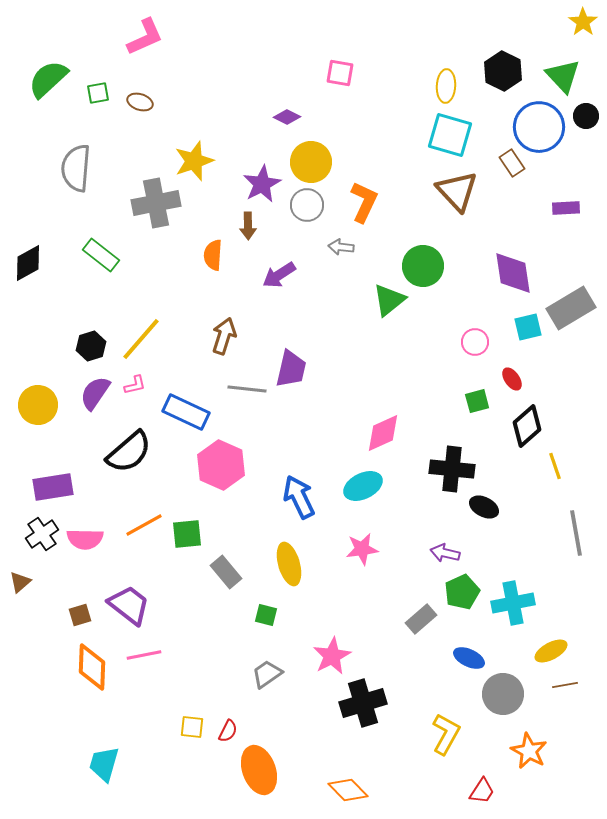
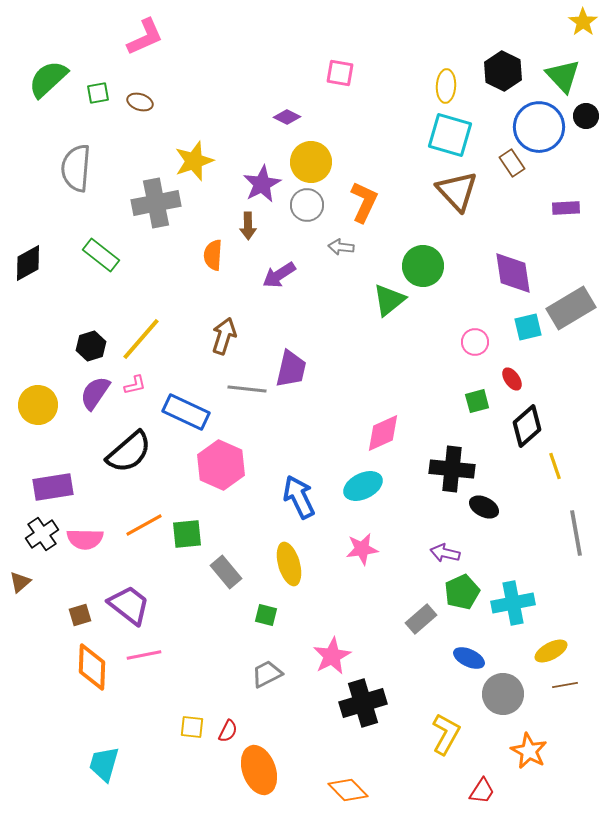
gray trapezoid at (267, 674): rotated 8 degrees clockwise
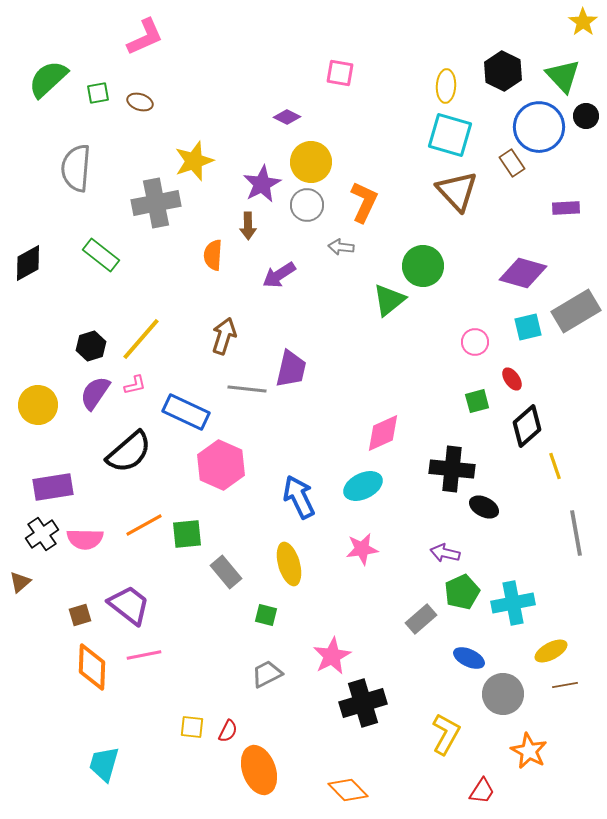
purple diamond at (513, 273): moved 10 px right; rotated 66 degrees counterclockwise
gray rectangle at (571, 308): moved 5 px right, 3 px down
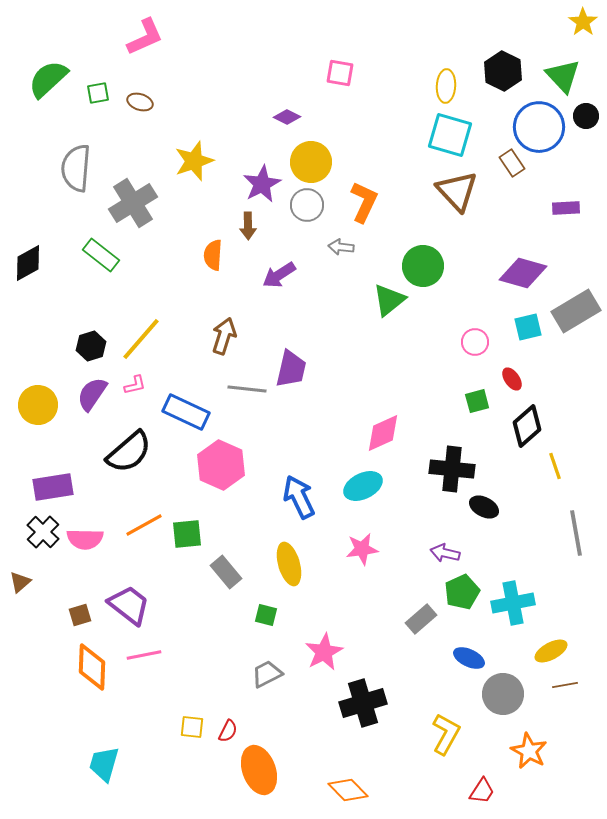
gray cross at (156, 203): moved 23 px left; rotated 21 degrees counterclockwise
purple semicircle at (95, 393): moved 3 px left, 1 px down
black cross at (42, 534): moved 1 px right, 2 px up; rotated 12 degrees counterclockwise
pink star at (332, 656): moved 8 px left, 4 px up
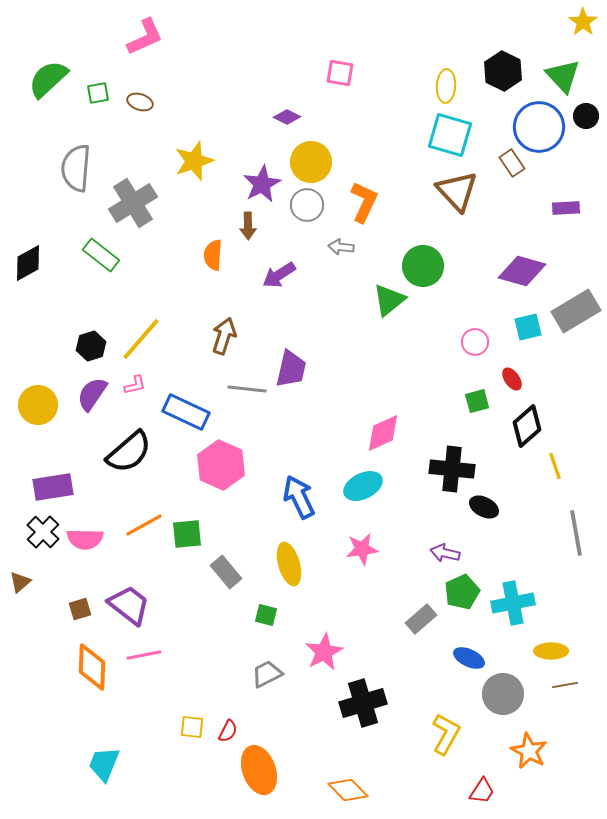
purple diamond at (523, 273): moved 1 px left, 2 px up
brown square at (80, 615): moved 6 px up
yellow ellipse at (551, 651): rotated 28 degrees clockwise
cyan trapezoid at (104, 764): rotated 6 degrees clockwise
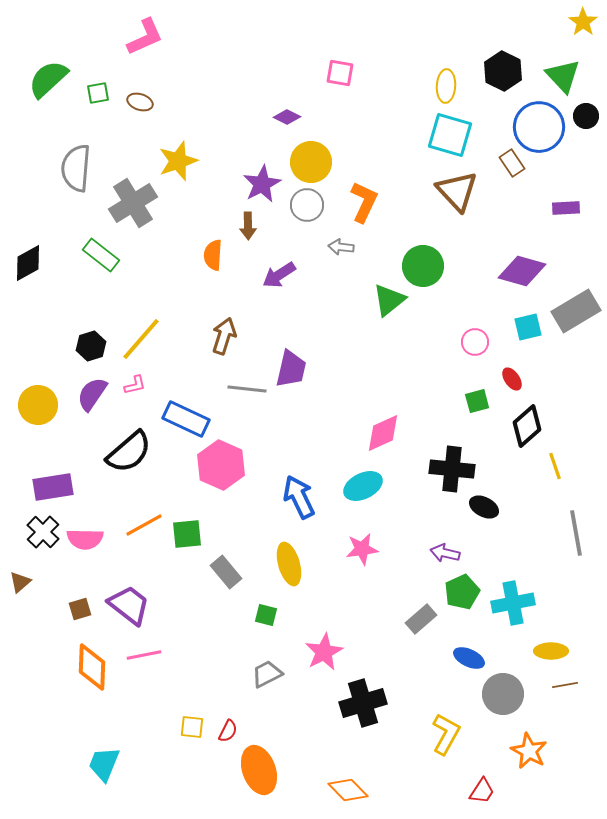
yellow star at (194, 161): moved 16 px left
blue rectangle at (186, 412): moved 7 px down
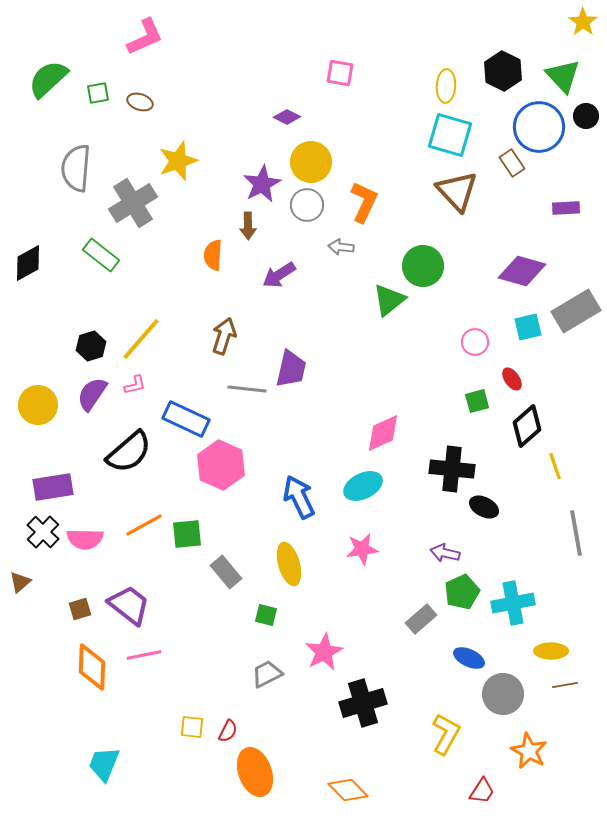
orange ellipse at (259, 770): moved 4 px left, 2 px down
